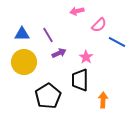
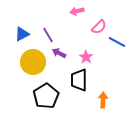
pink semicircle: moved 2 px down
blue triangle: rotated 28 degrees counterclockwise
purple arrow: rotated 128 degrees counterclockwise
yellow circle: moved 9 px right
black trapezoid: moved 1 px left
black pentagon: moved 2 px left
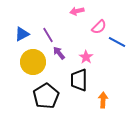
purple arrow: rotated 24 degrees clockwise
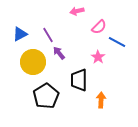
blue triangle: moved 2 px left
pink star: moved 12 px right
orange arrow: moved 2 px left
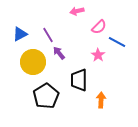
pink star: moved 2 px up
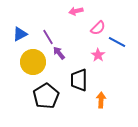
pink arrow: moved 1 px left
pink semicircle: moved 1 px left, 1 px down
purple line: moved 2 px down
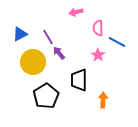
pink arrow: moved 1 px down
pink semicircle: rotated 133 degrees clockwise
orange arrow: moved 2 px right
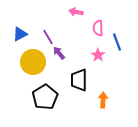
pink arrow: rotated 24 degrees clockwise
blue line: rotated 42 degrees clockwise
black pentagon: moved 1 px left, 1 px down
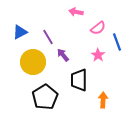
pink semicircle: rotated 126 degrees counterclockwise
blue triangle: moved 2 px up
purple arrow: moved 4 px right, 2 px down
